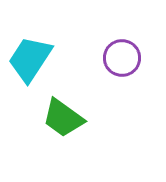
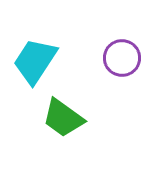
cyan trapezoid: moved 5 px right, 2 px down
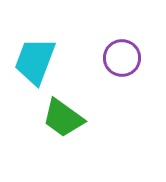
cyan trapezoid: rotated 12 degrees counterclockwise
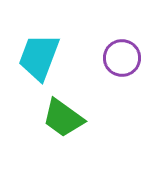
cyan trapezoid: moved 4 px right, 4 px up
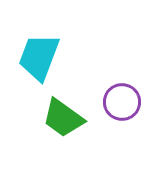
purple circle: moved 44 px down
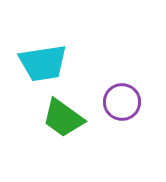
cyan trapezoid: moved 4 px right, 6 px down; rotated 120 degrees counterclockwise
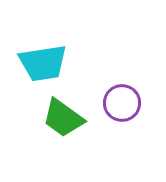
purple circle: moved 1 px down
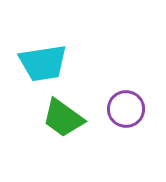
purple circle: moved 4 px right, 6 px down
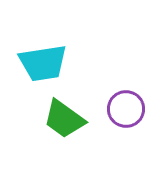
green trapezoid: moved 1 px right, 1 px down
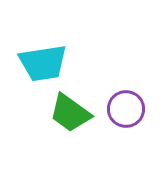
green trapezoid: moved 6 px right, 6 px up
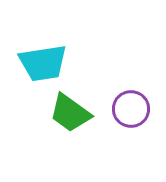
purple circle: moved 5 px right
